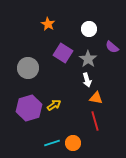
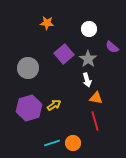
orange star: moved 1 px left, 1 px up; rotated 24 degrees counterclockwise
purple square: moved 1 px right, 1 px down; rotated 18 degrees clockwise
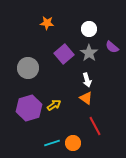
gray star: moved 1 px right, 6 px up
orange triangle: moved 10 px left; rotated 24 degrees clockwise
red line: moved 5 px down; rotated 12 degrees counterclockwise
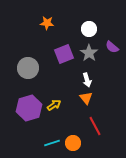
purple square: rotated 18 degrees clockwise
orange triangle: rotated 16 degrees clockwise
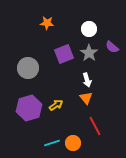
yellow arrow: moved 2 px right
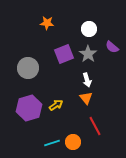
gray star: moved 1 px left, 1 px down
orange circle: moved 1 px up
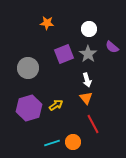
red line: moved 2 px left, 2 px up
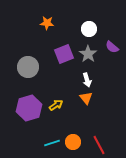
gray circle: moved 1 px up
red line: moved 6 px right, 21 px down
